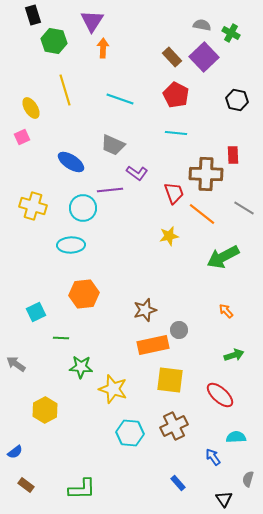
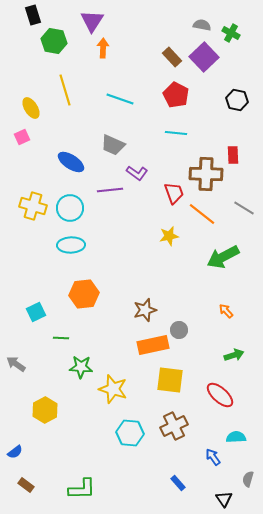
cyan circle at (83, 208): moved 13 px left
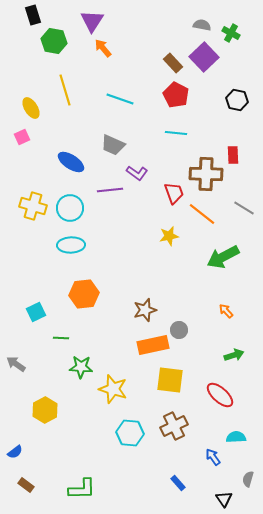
orange arrow at (103, 48): rotated 42 degrees counterclockwise
brown rectangle at (172, 57): moved 1 px right, 6 px down
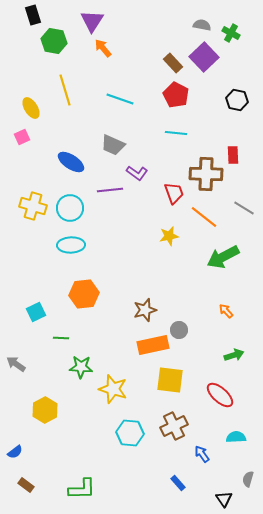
orange line at (202, 214): moved 2 px right, 3 px down
blue arrow at (213, 457): moved 11 px left, 3 px up
